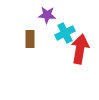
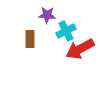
cyan cross: moved 1 px right, 2 px up
red arrow: rotated 128 degrees counterclockwise
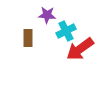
brown rectangle: moved 2 px left, 1 px up
red arrow: rotated 8 degrees counterclockwise
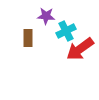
purple star: moved 1 px left, 1 px down
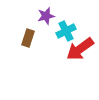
purple star: rotated 18 degrees counterclockwise
brown rectangle: rotated 18 degrees clockwise
